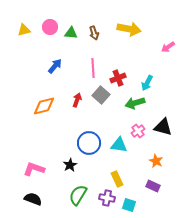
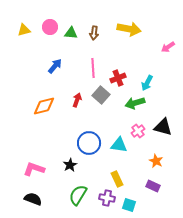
brown arrow: rotated 24 degrees clockwise
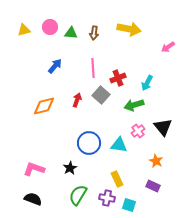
green arrow: moved 1 px left, 2 px down
black triangle: rotated 36 degrees clockwise
black star: moved 3 px down
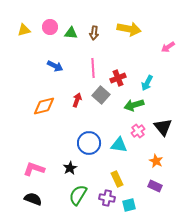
blue arrow: rotated 77 degrees clockwise
purple rectangle: moved 2 px right
cyan square: rotated 32 degrees counterclockwise
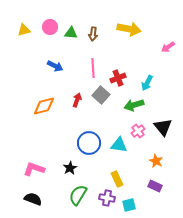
brown arrow: moved 1 px left, 1 px down
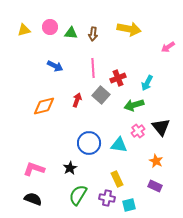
black triangle: moved 2 px left
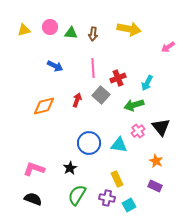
green semicircle: moved 1 px left
cyan square: rotated 16 degrees counterclockwise
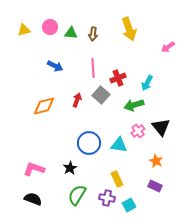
yellow arrow: rotated 60 degrees clockwise
